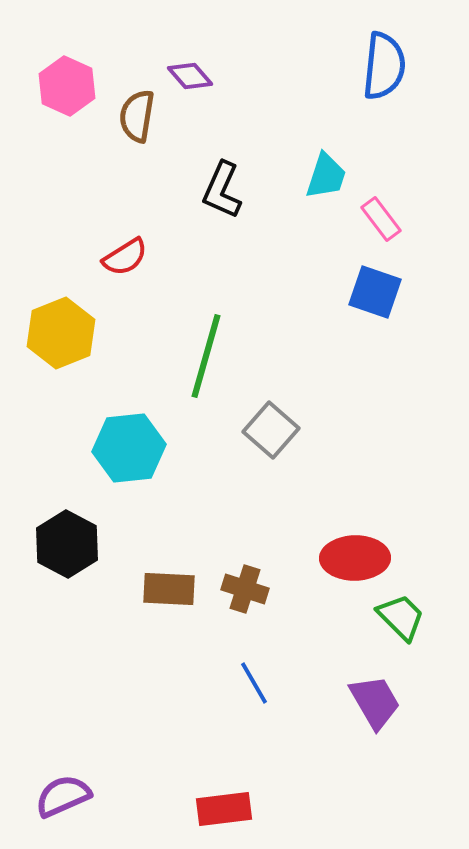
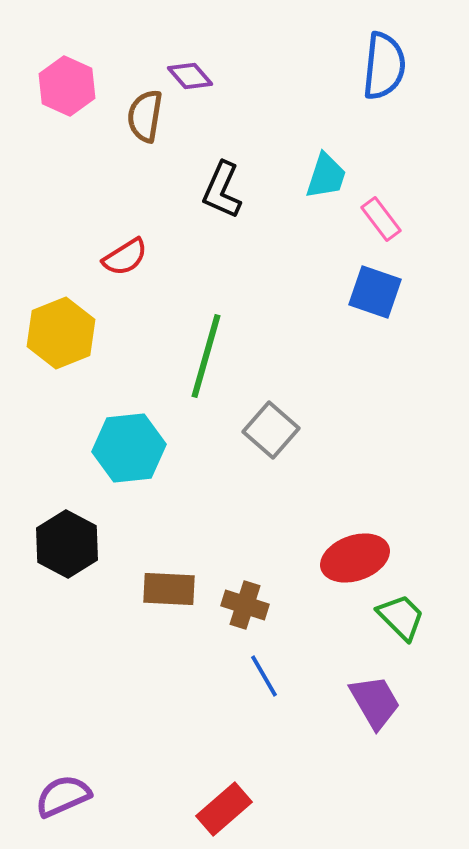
brown semicircle: moved 8 px right
red ellipse: rotated 18 degrees counterclockwise
brown cross: moved 16 px down
blue line: moved 10 px right, 7 px up
red rectangle: rotated 34 degrees counterclockwise
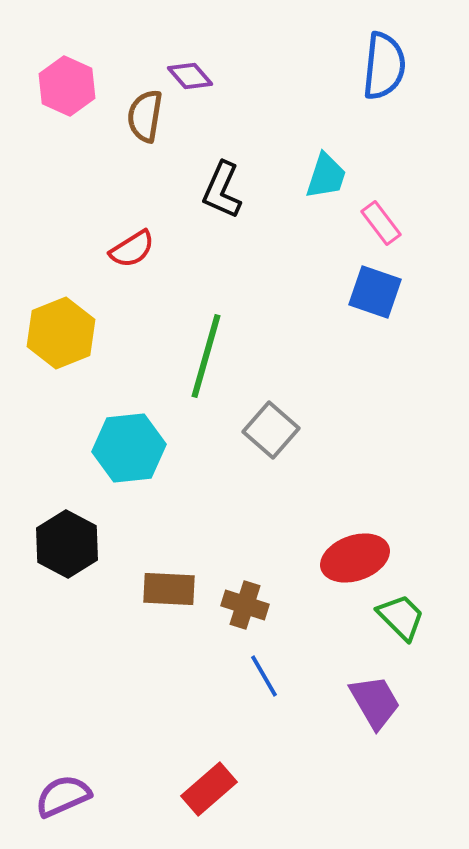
pink rectangle: moved 4 px down
red semicircle: moved 7 px right, 8 px up
red rectangle: moved 15 px left, 20 px up
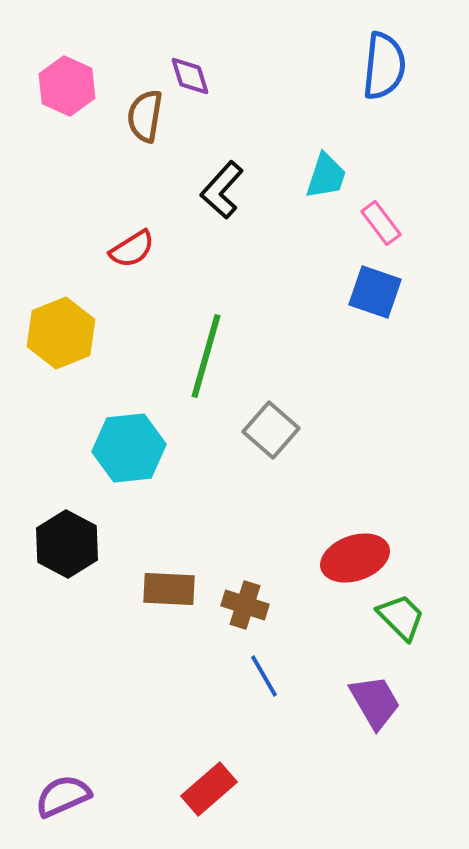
purple diamond: rotated 24 degrees clockwise
black L-shape: rotated 18 degrees clockwise
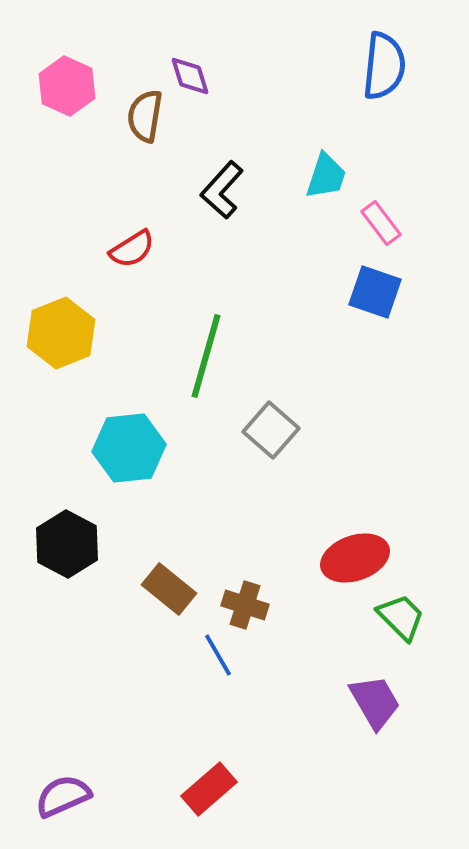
brown rectangle: rotated 36 degrees clockwise
blue line: moved 46 px left, 21 px up
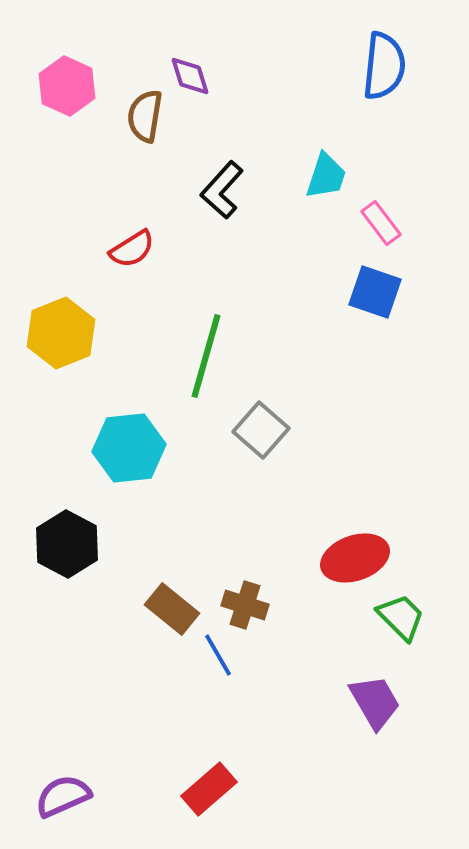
gray square: moved 10 px left
brown rectangle: moved 3 px right, 20 px down
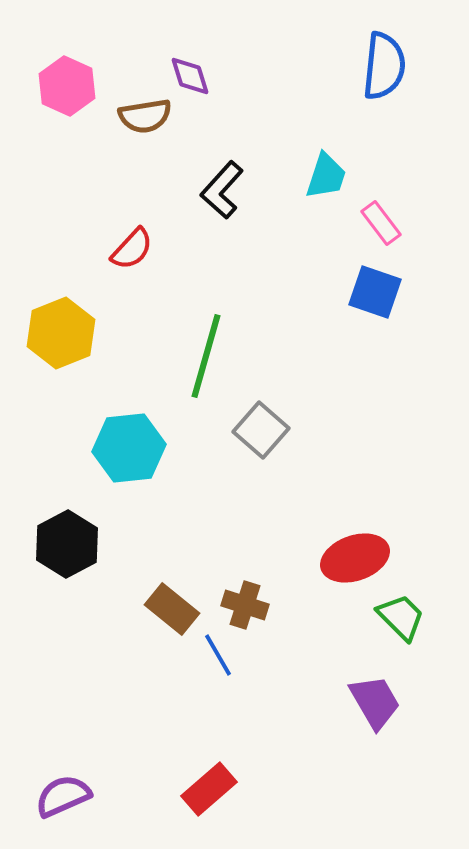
brown semicircle: rotated 108 degrees counterclockwise
red semicircle: rotated 15 degrees counterclockwise
black hexagon: rotated 4 degrees clockwise
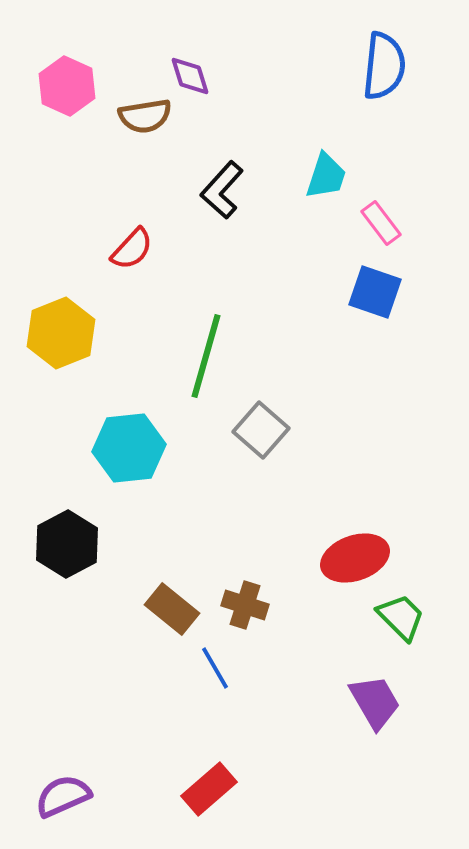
blue line: moved 3 px left, 13 px down
